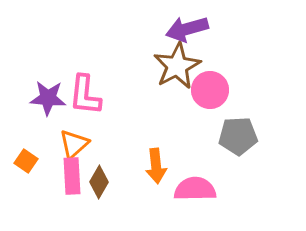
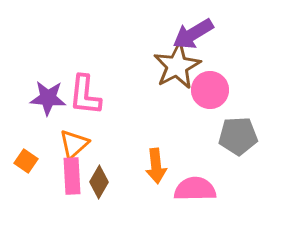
purple arrow: moved 6 px right, 5 px down; rotated 15 degrees counterclockwise
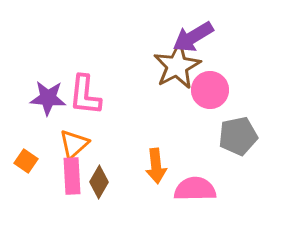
purple arrow: moved 3 px down
gray pentagon: rotated 9 degrees counterclockwise
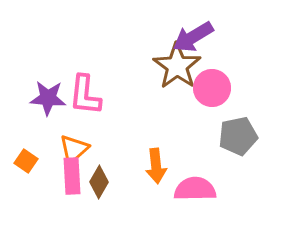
brown star: rotated 9 degrees counterclockwise
pink circle: moved 2 px right, 2 px up
orange triangle: moved 5 px down
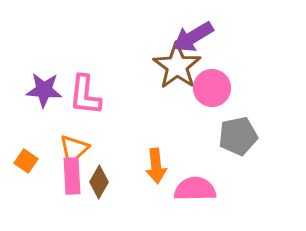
purple star: moved 4 px left, 8 px up
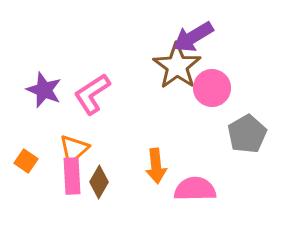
purple star: rotated 18 degrees clockwise
pink L-shape: moved 7 px right, 1 px up; rotated 51 degrees clockwise
gray pentagon: moved 9 px right, 2 px up; rotated 18 degrees counterclockwise
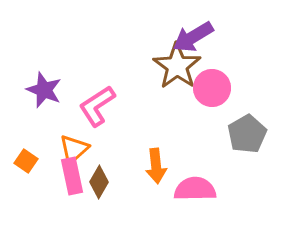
pink L-shape: moved 5 px right, 12 px down
pink rectangle: rotated 9 degrees counterclockwise
